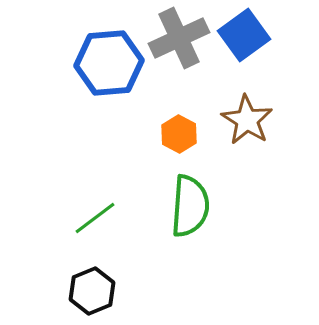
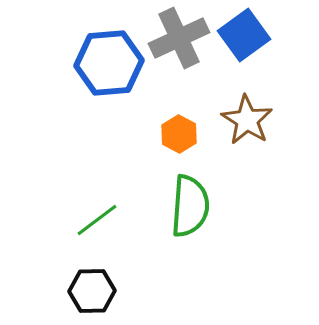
green line: moved 2 px right, 2 px down
black hexagon: rotated 21 degrees clockwise
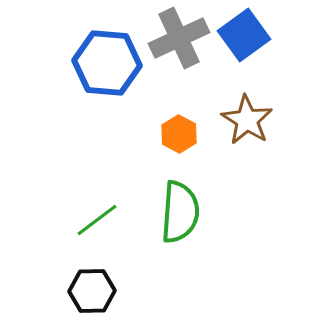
blue hexagon: moved 2 px left; rotated 10 degrees clockwise
green semicircle: moved 10 px left, 6 px down
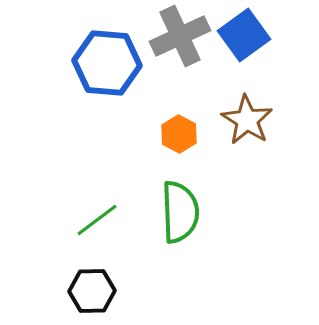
gray cross: moved 1 px right, 2 px up
green semicircle: rotated 6 degrees counterclockwise
